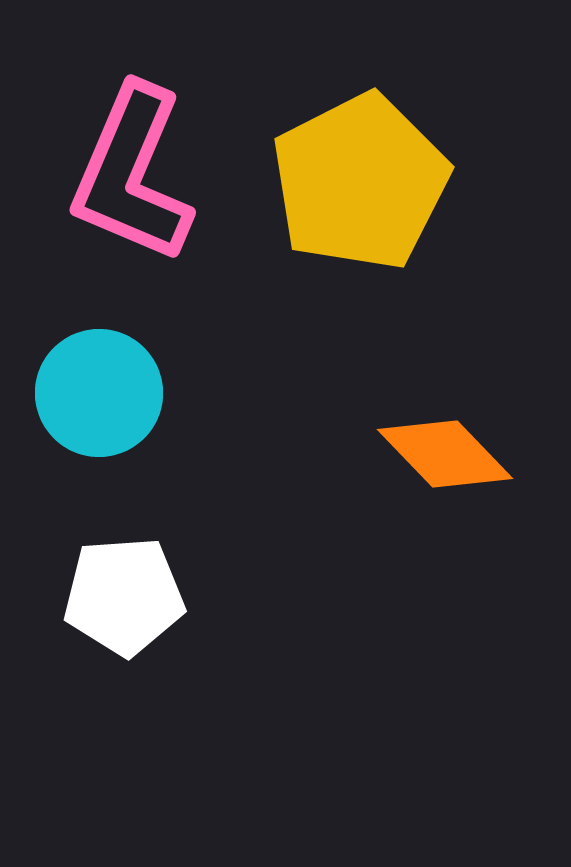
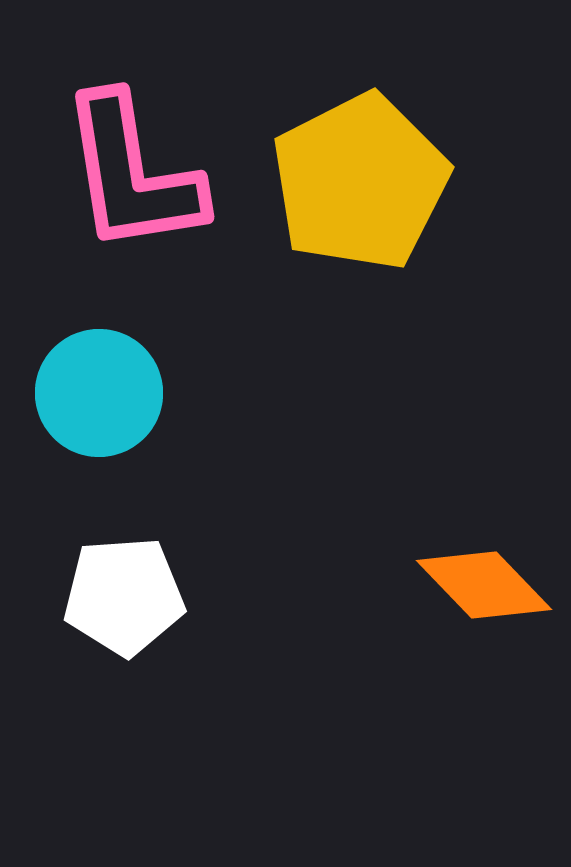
pink L-shape: rotated 32 degrees counterclockwise
orange diamond: moved 39 px right, 131 px down
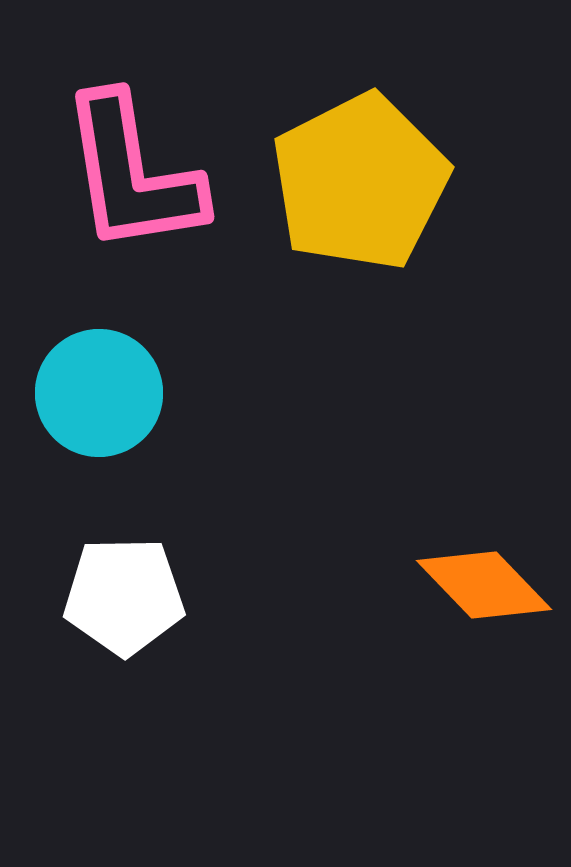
white pentagon: rotated 3 degrees clockwise
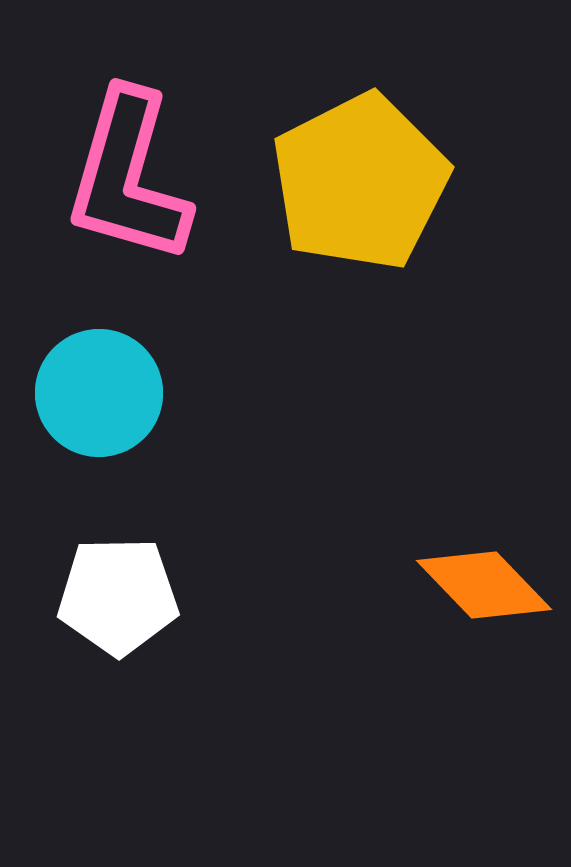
pink L-shape: moved 4 px left, 3 px down; rotated 25 degrees clockwise
white pentagon: moved 6 px left
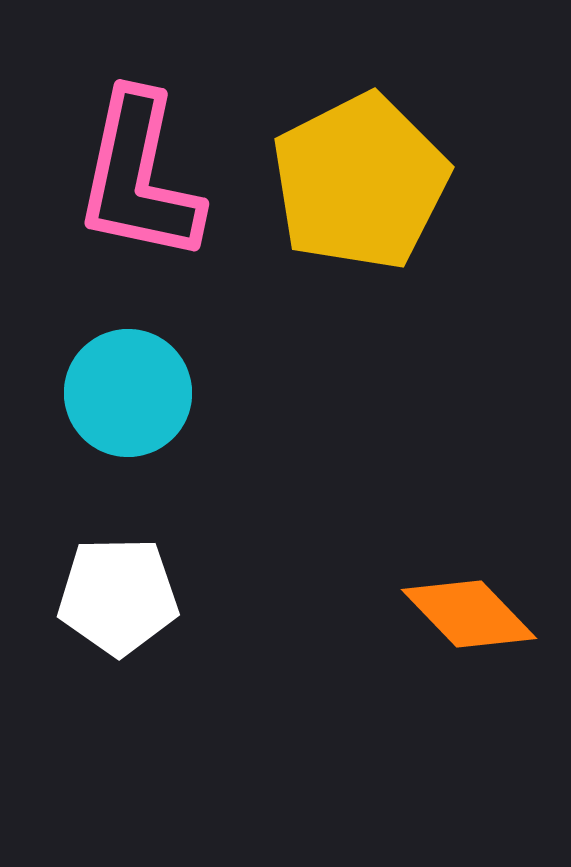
pink L-shape: moved 11 px right; rotated 4 degrees counterclockwise
cyan circle: moved 29 px right
orange diamond: moved 15 px left, 29 px down
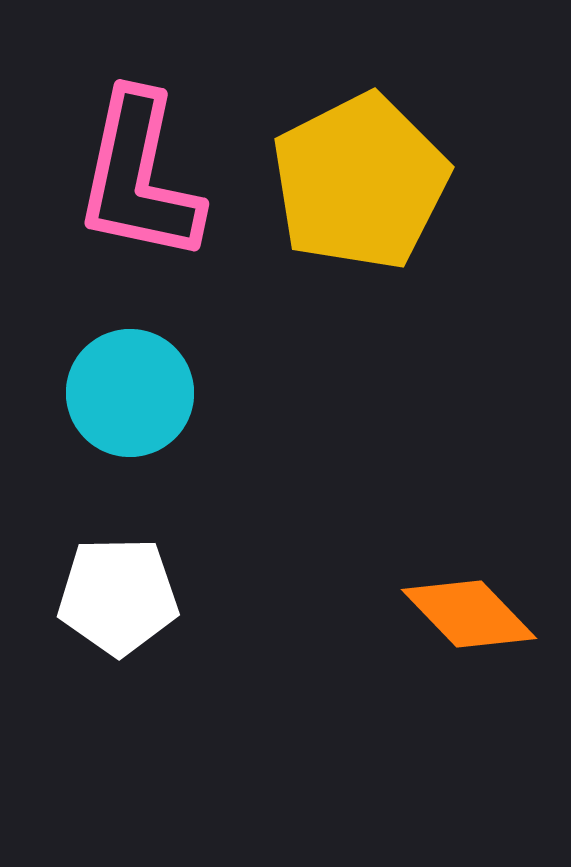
cyan circle: moved 2 px right
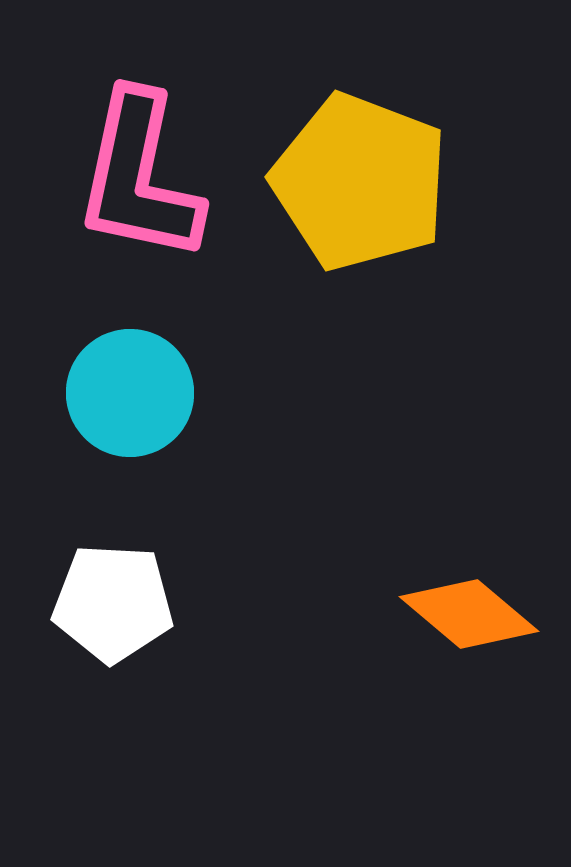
yellow pentagon: rotated 24 degrees counterclockwise
white pentagon: moved 5 px left, 7 px down; rotated 4 degrees clockwise
orange diamond: rotated 6 degrees counterclockwise
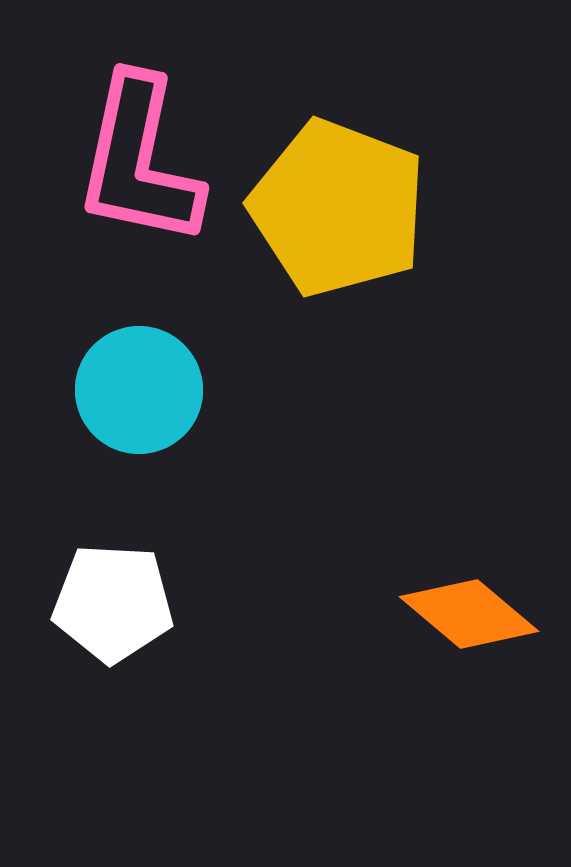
pink L-shape: moved 16 px up
yellow pentagon: moved 22 px left, 26 px down
cyan circle: moved 9 px right, 3 px up
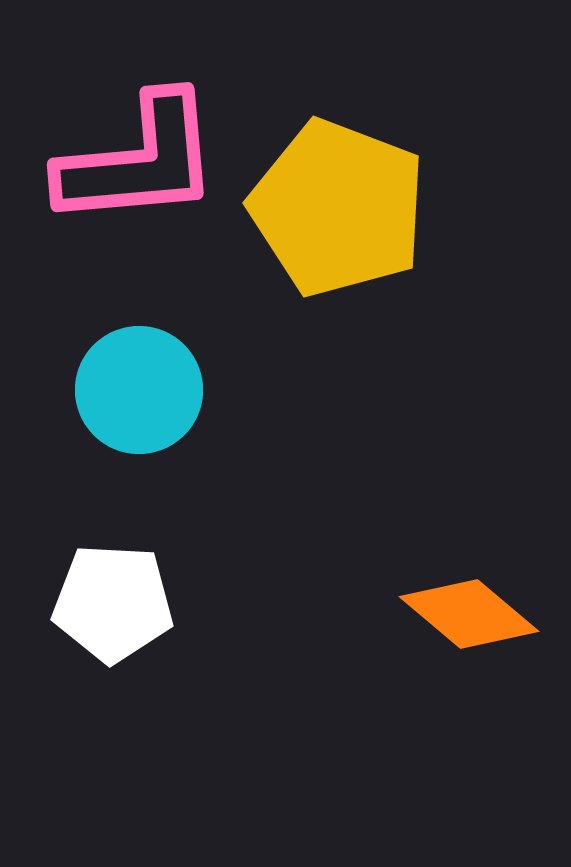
pink L-shape: rotated 107 degrees counterclockwise
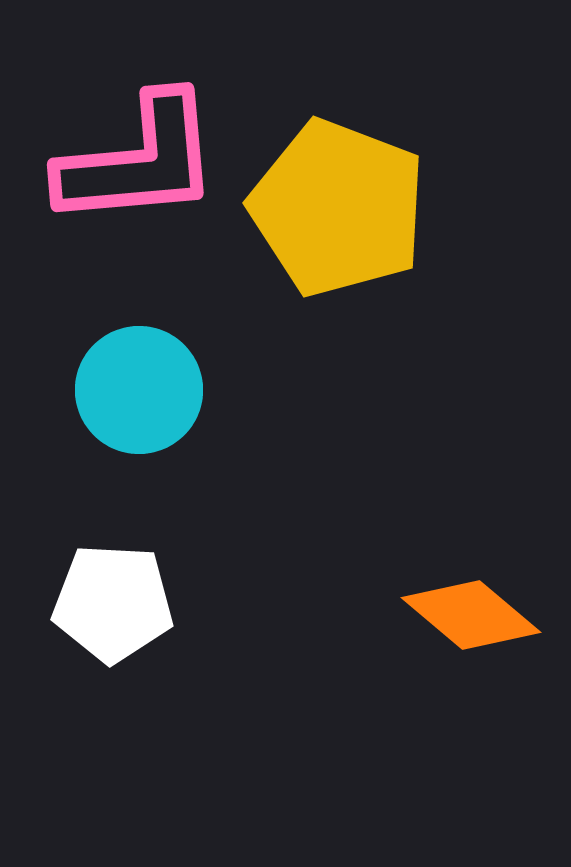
orange diamond: moved 2 px right, 1 px down
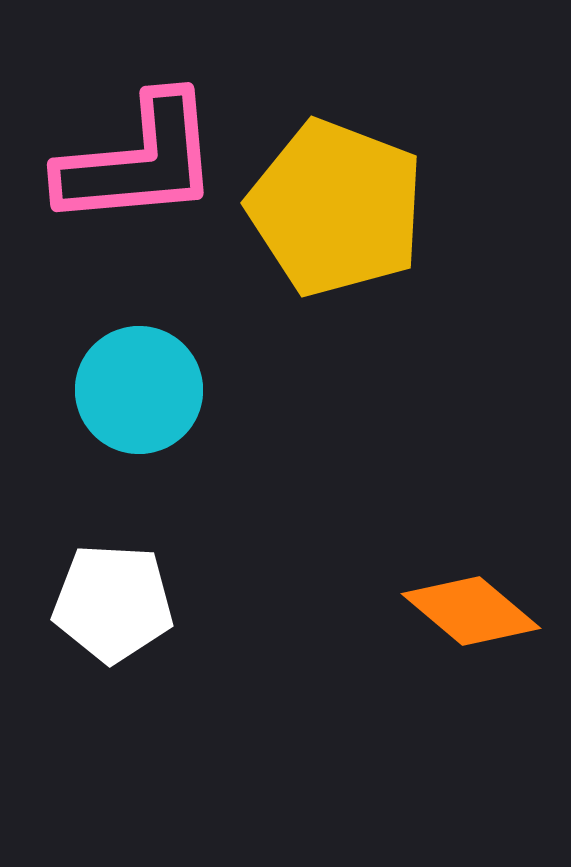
yellow pentagon: moved 2 px left
orange diamond: moved 4 px up
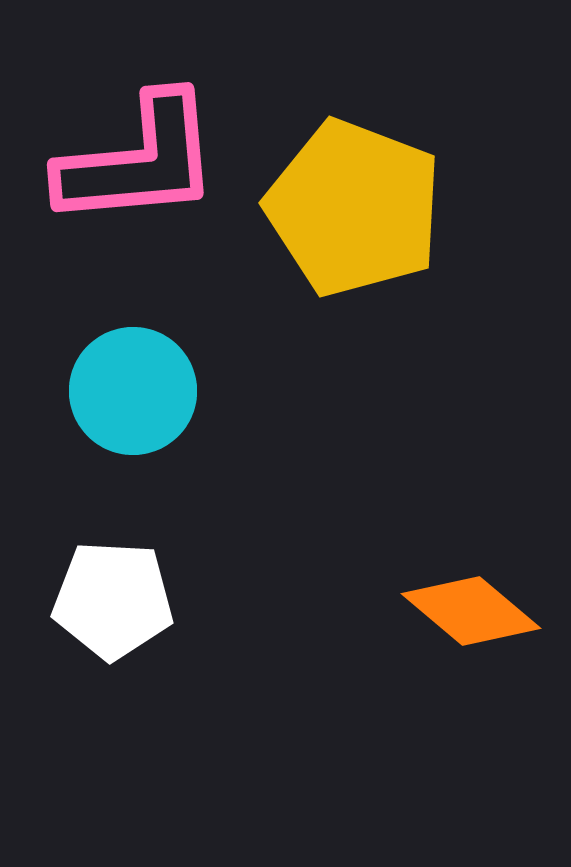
yellow pentagon: moved 18 px right
cyan circle: moved 6 px left, 1 px down
white pentagon: moved 3 px up
